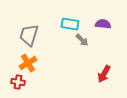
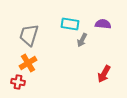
gray arrow: rotated 72 degrees clockwise
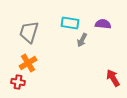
cyan rectangle: moved 1 px up
gray trapezoid: moved 3 px up
red arrow: moved 9 px right, 4 px down; rotated 120 degrees clockwise
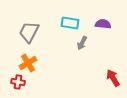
gray trapezoid: rotated 10 degrees clockwise
gray arrow: moved 3 px down
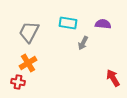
cyan rectangle: moved 2 px left
gray arrow: moved 1 px right
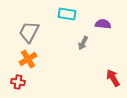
cyan rectangle: moved 1 px left, 9 px up
orange cross: moved 4 px up
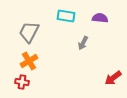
cyan rectangle: moved 1 px left, 2 px down
purple semicircle: moved 3 px left, 6 px up
orange cross: moved 1 px right, 2 px down
red arrow: rotated 96 degrees counterclockwise
red cross: moved 4 px right
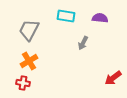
gray trapezoid: moved 2 px up
red cross: moved 1 px right, 1 px down
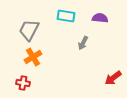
orange cross: moved 4 px right, 4 px up
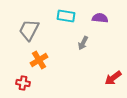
orange cross: moved 6 px right, 3 px down
